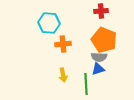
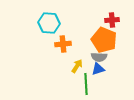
red cross: moved 11 px right, 9 px down
yellow arrow: moved 14 px right, 9 px up; rotated 136 degrees counterclockwise
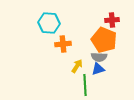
green line: moved 1 px left, 1 px down
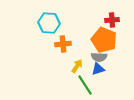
green line: rotated 30 degrees counterclockwise
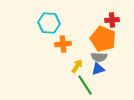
orange pentagon: moved 1 px left, 1 px up
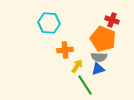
red cross: rotated 24 degrees clockwise
orange cross: moved 2 px right, 6 px down
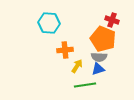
green line: rotated 65 degrees counterclockwise
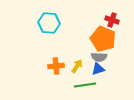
orange cross: moved 9 px left, 16 px down
